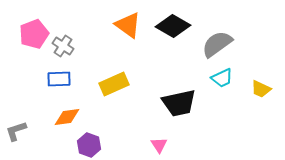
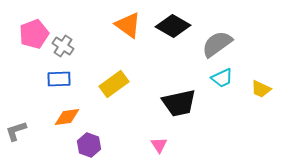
yellow rectangle: rotated 12 degrees counterclockwise
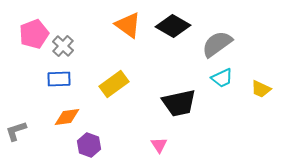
gray cross: rotated 10 degrees clockwise
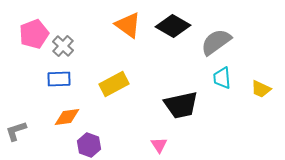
gray semicircle: moved 1 px left, 2 px up
cyan trapezoid: rotated 110 degrees clockwise
yellow rectangle: rotated 8 degrees clockwise
black trapezoid: moved 2 px right, 2 px down
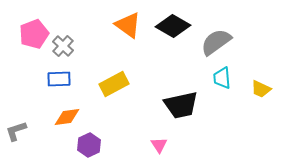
purple hexagon: rotated 15 degrees clockwise
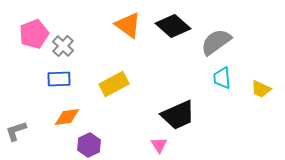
black diamond: rotated 12 degrees clockwise
black trapezoid: moved 3 px left, 10 px down; rotated 12 degrees counterclockwise
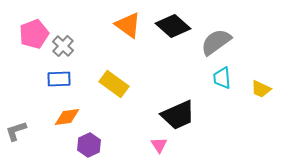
yellow rectangle: rotated 64 degrees clockwise
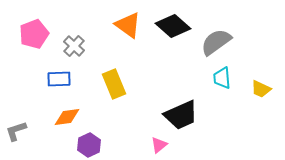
gray cross: moved 11 px right
yellow rectangle: rotated 32 degrees clockwise
black trapezoid: moved 3 px right
pink triangle: rotated 24 degrees clockwise
